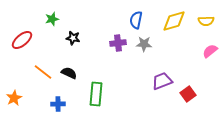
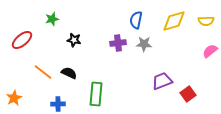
black star: moved 1 px right, 2 px down
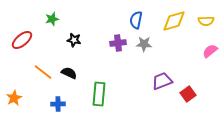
green rectangle: moved 3 px right
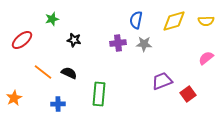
pink semicircle: moved 4 px left, 7 px down
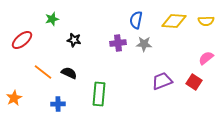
yellow diamond: rotated 20 degrees clockwise
red square: moved 6 px right, 12 px up; rotated 21 degrees counterclockwise
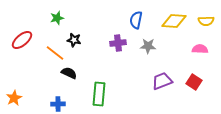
green star: moved 5 px right, 1 px up
gray star: moved 4 px right, 2 px down
pink semicircle: moved 6 px left, 9 px up; rotated 42 degrees clockwise
orange line: moved 12 px right, 19 px up
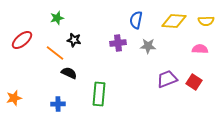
purple trapezoid: moved 5 px right, 2 px up
orange star: rotated 14 degrees clockwise
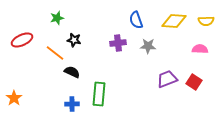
blue semicircle: rotated 30 degrees counterclockwise
red ellipse: rotated 15 degrees clockwise
black semicircle: moved 3 px right, 1 px up
orange star: rotated 21 degrees counterclockwise
blue cross: moved 14 px right
